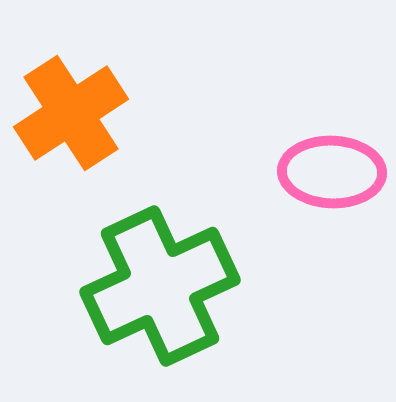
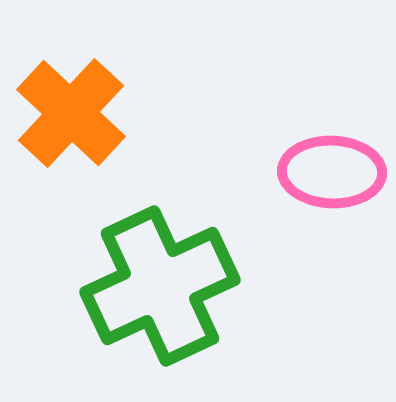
orange cross: rotated 14 degrees counterclockwise
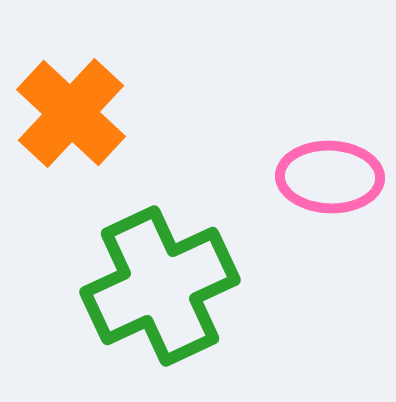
pink ellipse: moved 2 px left, 5 px down
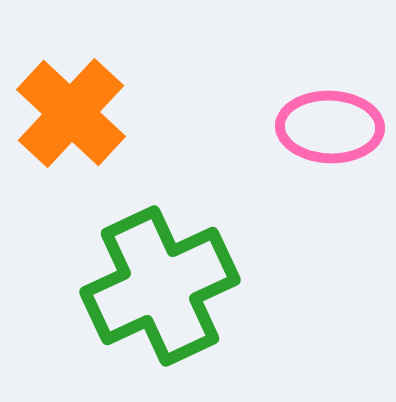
pink ellipse: moved 50 px up
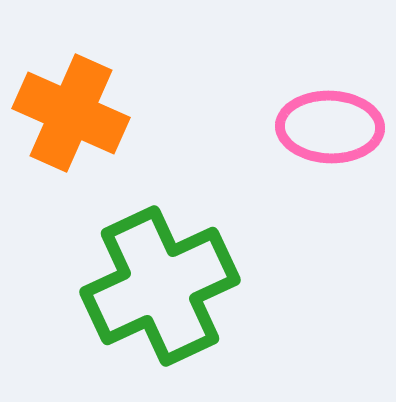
orange cross: rotated 19 degrees counterclockwise
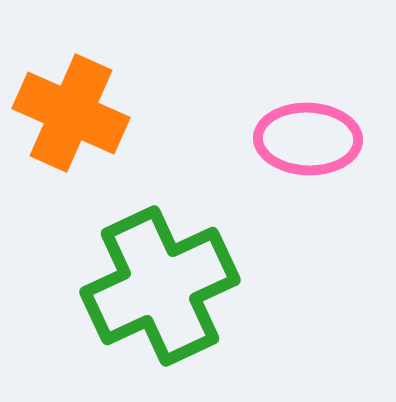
pink ellipse: moved 22 px left, 12 px down
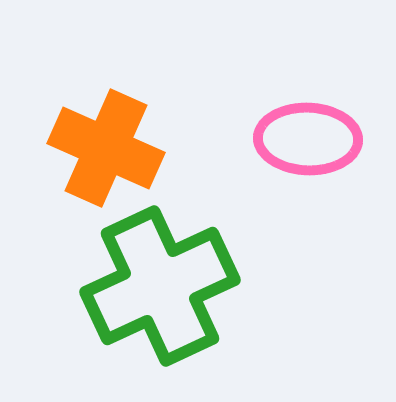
orange cross: moved 35 px right, 35 px down
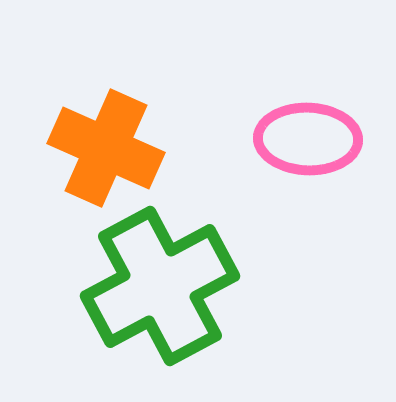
green cross: rotated 3 degrees counterclockwise
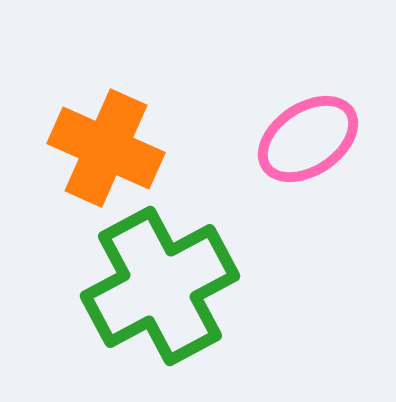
pink ellipse: rotated 36 degrees counterclockwise
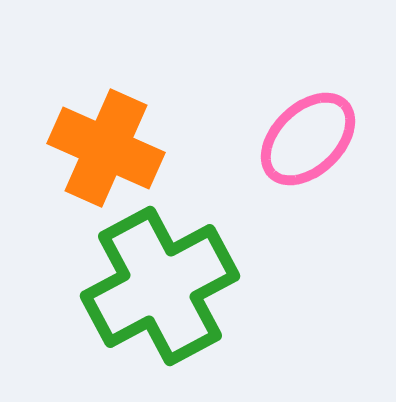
pink ellipse: rotated 10 degrees counterclockwise
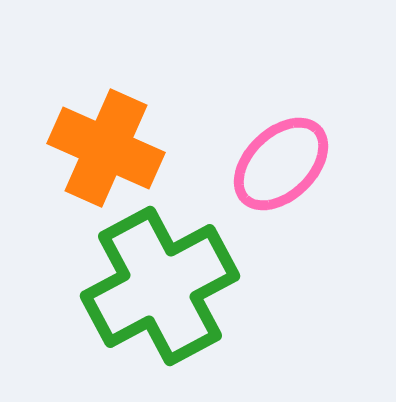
pink ellipse: moved 27 px left, 25 px down
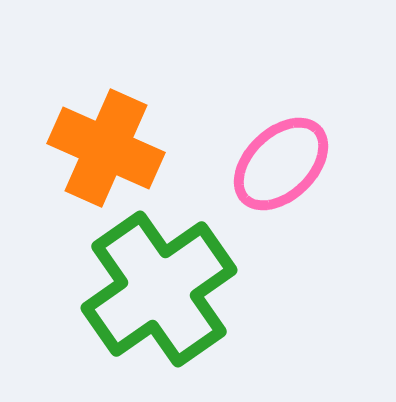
green cross: moved 1 px left, 3 px down; rotated 7 degrees counterclockwise
